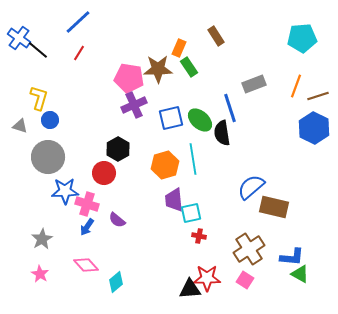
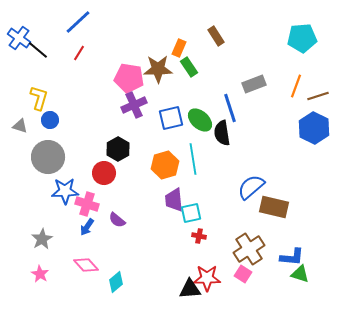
green triangle at (300, 274): rotated 12 degrees counterclockwise
pink square at (245, 280): moved 2 px left, 6 px up
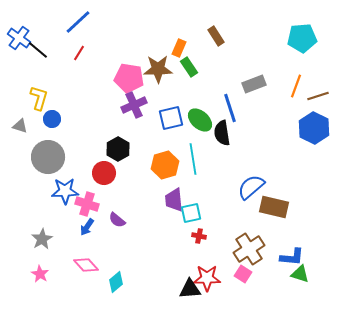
blue circle at (50, 120): moved 2 px right, 1 px up
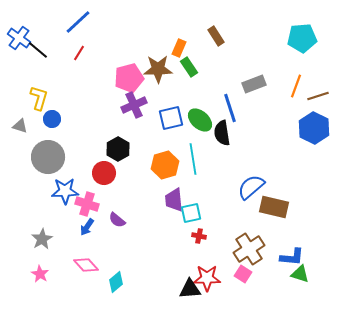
pink pentagon at (129, 78): rotated 24 degrees counterclockwise
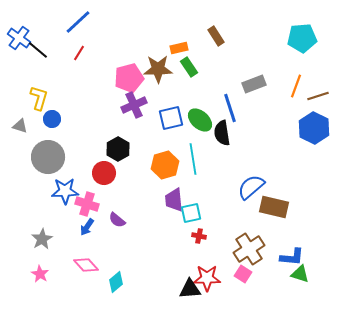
orange rectangle at (179, 48): rotated 54 degrees clockwise
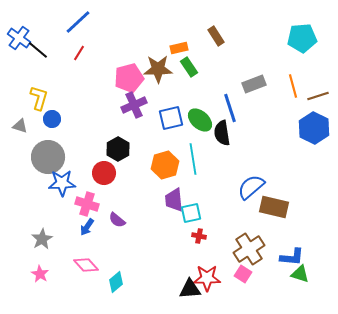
orange line at (296, 86): moved 3 px left; rotated 35 degrees counterclockwise
blue star at (65, 191): moved 3 px left, 8 px up
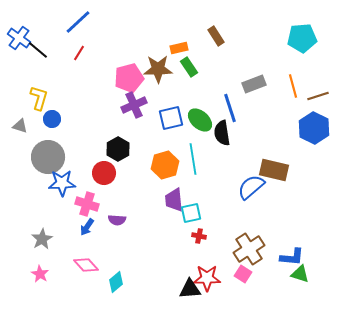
brown rectangle at (274, 207): moved 37 px up
purple semicircle at (117, 220): rotated 36 degrees counterclockwise
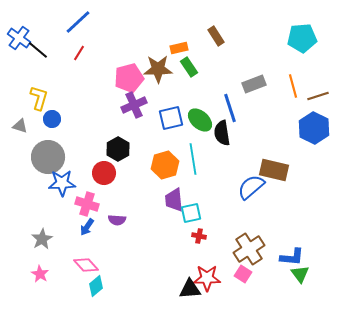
green triangle at (300, 274): rotated 36 degrees clockwise
cyan diamond at (116, 282): moved 20 px left, 4 px down
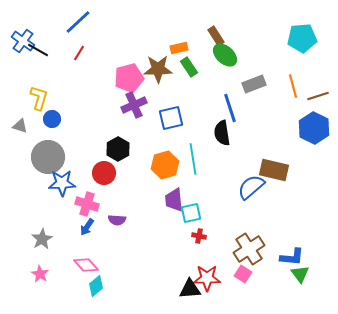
blue cross at (19, 38): moved 4 px right, 3 px down
black line at (38, 50): rotated 10 degrees counterclockwise
green ellipse at (200, 120): moved 25 px right, 65 px up
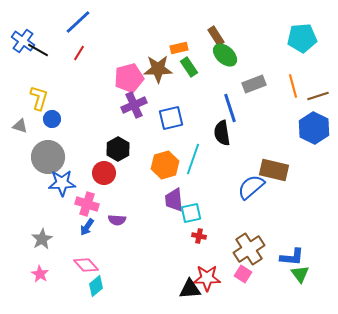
cyan line at (193, 159): rotated 28 degrees clockwise
